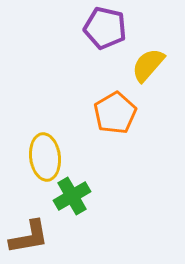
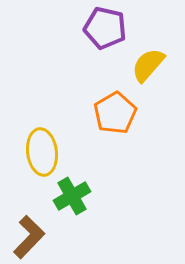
yellow ellipse: moved 3 px left, 5 px up
brown L-shape: rotated 36 degrees counterclockwise
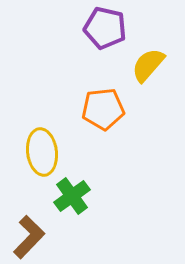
orange pentagon: moved 12 px left, 4 px up; rotated 24 degrees clockwise
green cross: rotated 6 degrees counterclockwise
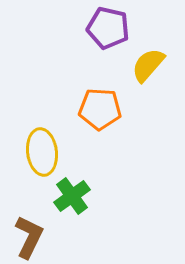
purple pentagon: moved 3 px right
orange pentagon: moved 3 px left; rotated 9 degrees clockwise
brown L-shape: rotated 18 degrees counterclockwise
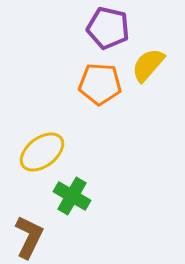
orange pentagon: moved 25 px up
yellow ellipse: rotated 60 degrees clockwise
green cross: rotated 24 degrees counterclockwise
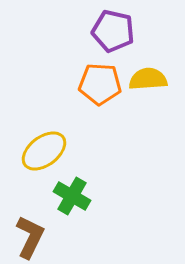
purple pentagon: moved 5 px right, 3 px down
yellow semicircle: moved 14 px down; rotated 45 degrees clockwise
yellow ellipse: moved 2 px right, 1 px up
brown L-shape: moved 1 px right
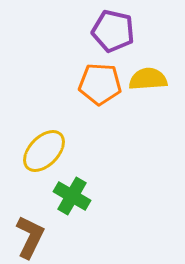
yellow ellipse: rotated 9 degrees counterclockwise
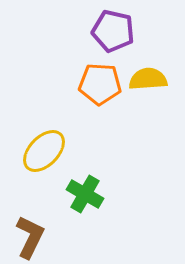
green cross: moved 13 px right, 2 px up
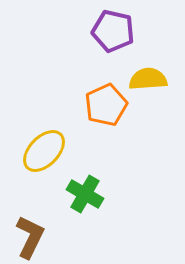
orange pentagon: moved 6 px right, 21 px down; rotated 27 degrees counterclockwise
